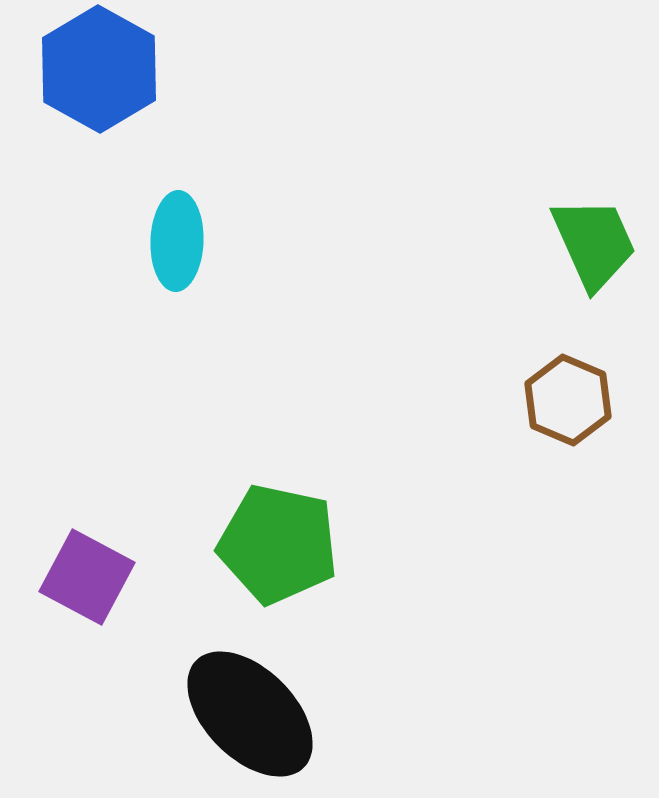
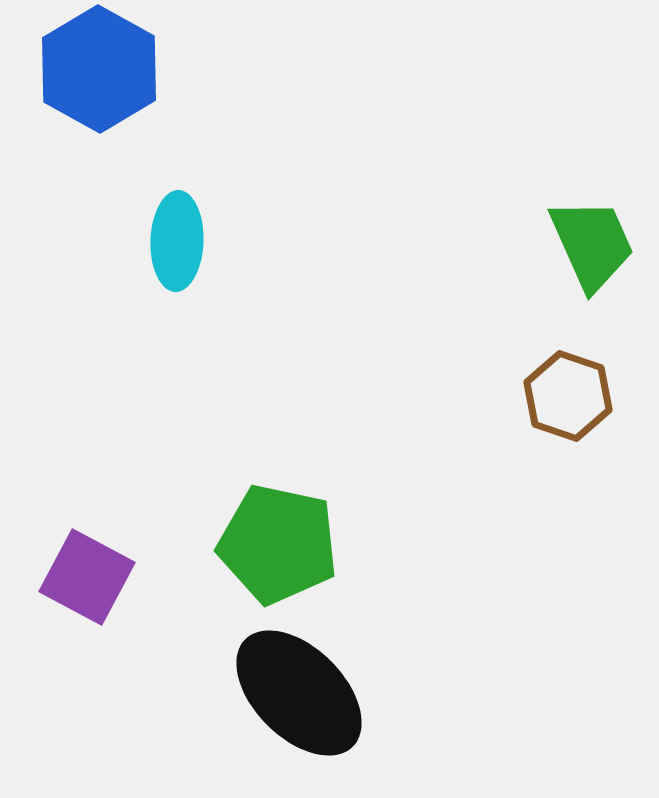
green trapezoid: moved 2 px left, 1 px down
brown hexagon: moved 4 px up; rotated 4 degrees counterclockwise
black ellipse: moved 49 px right, 21 px up
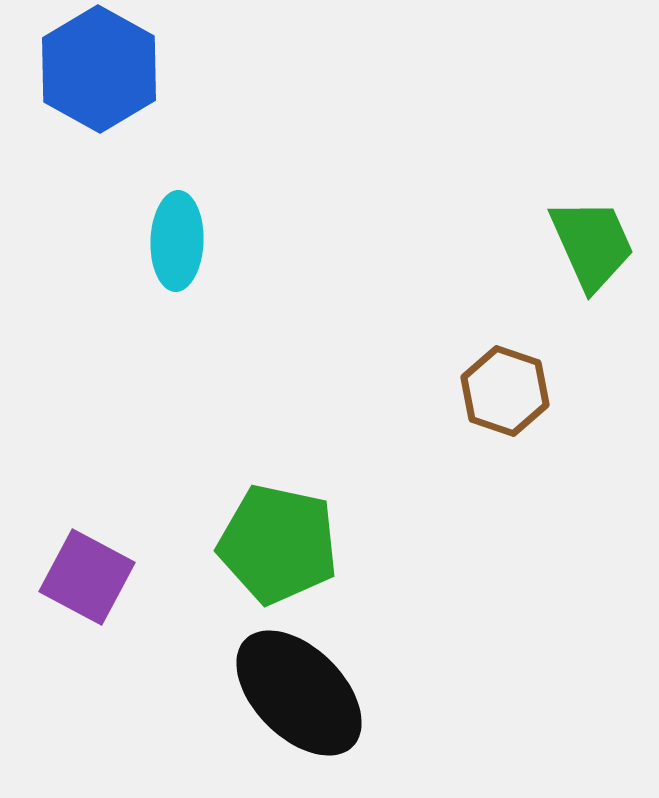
brown hexagon: moved 63 px left, 5 px up
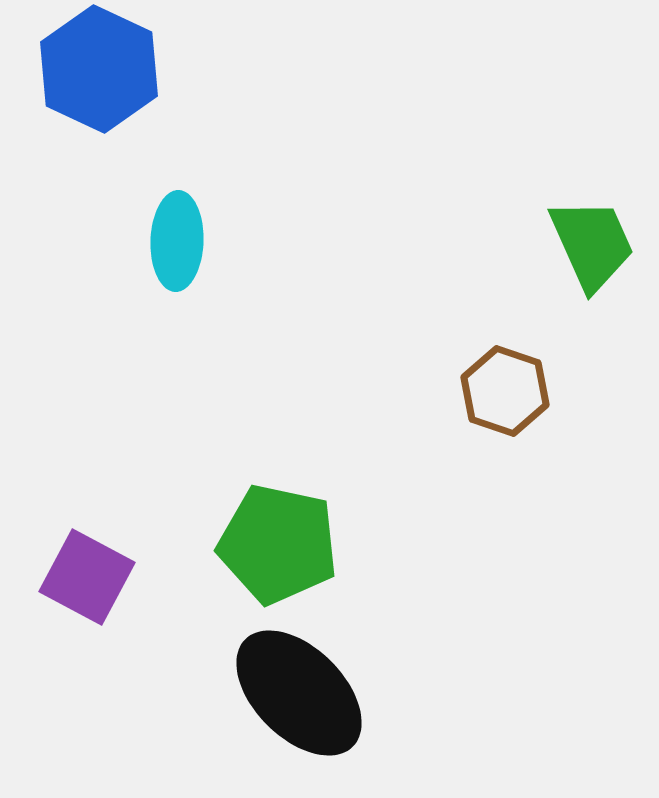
blue hexagon: rotated 4 degrees counterclockwise
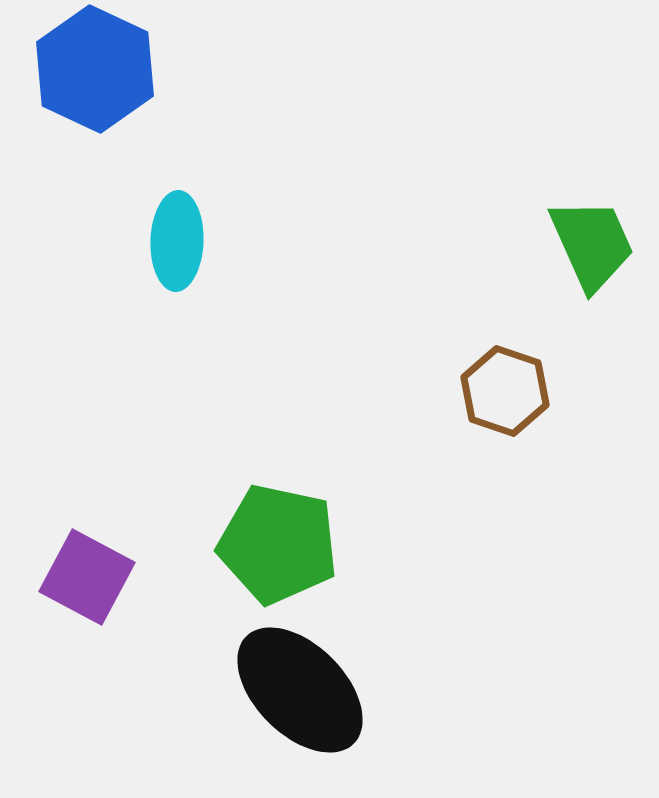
blue hexagon: moved 4 px left
black ellipse: moved 1 px right, 3 px up
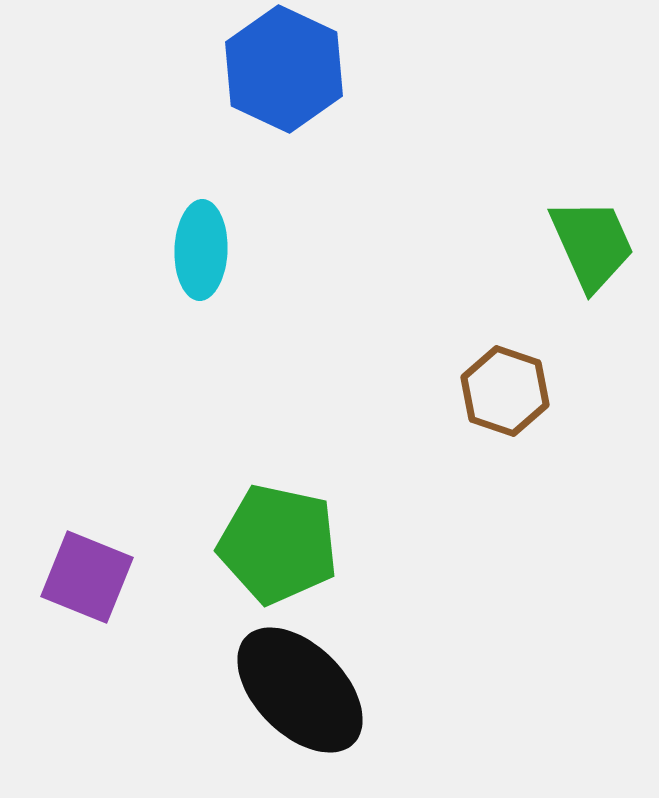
blue hexagon: moved 189 px right
cyan ellipse: moved 24 px right, 9 px down
purple square: rotated 6 degrees counterclockwise
